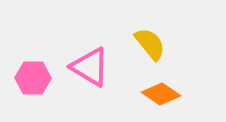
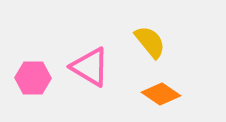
yellow semicircle: moved 2 px up
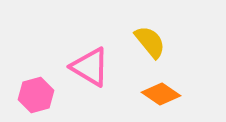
pink hexagon: moved 3 px right, 17 px down; rotated 16 degrees counterclockwise
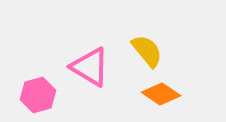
yellow semicircle: moved 3 px left, 9 px down
pink hexagon: moved 2 px right
